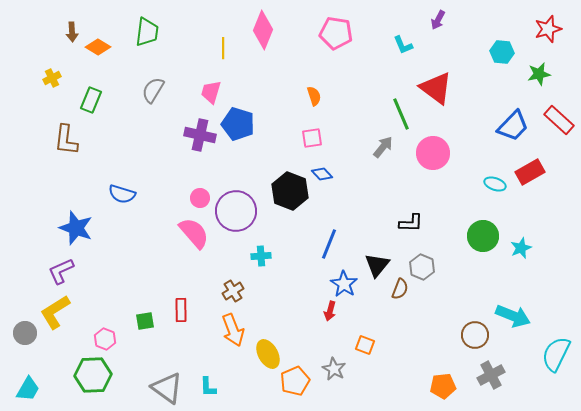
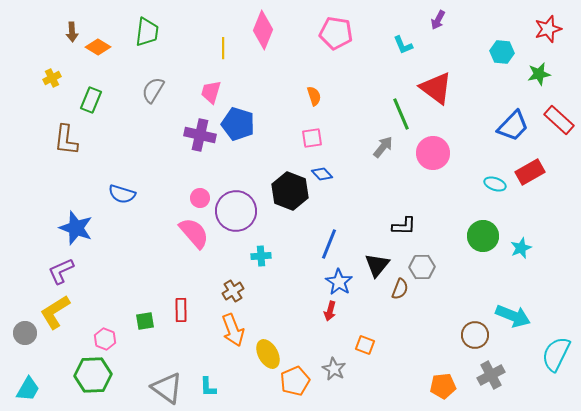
black L-shape at (411, 223): moved 7 px left, 3 px down
gray hexagon at (422, 267): rotated 25 degrees counterclockwise
blue star at (344, 284): moved 5 px left, 2 px up
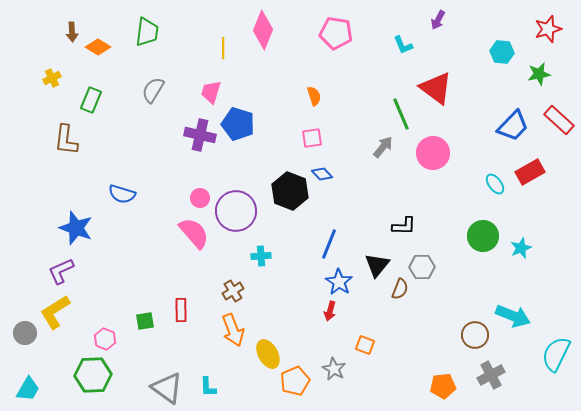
cyan ellipse at (495, 184): rotated 35 degrees clockwise
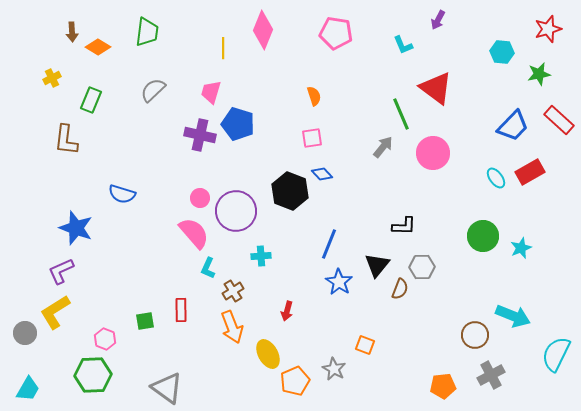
gray semicircle at (153, 90): rotated 16 degrees clockwise
cyan ellipse at (495, 184): moved 1 px right, 6 px up
red arrow at (330, 311): moved 43 px left
orange arrow at (233, 330): moved 1 px left, 3 px up
cyan L-shape at (208, 387): moved 119 px up; rotated 25 degrees clockwise
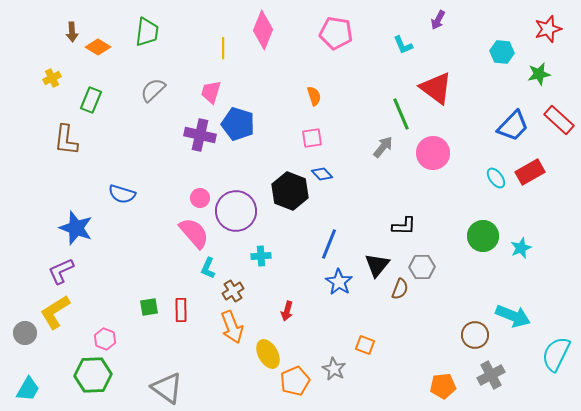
green square at (145, 321): moved 4 px right, 14 px up
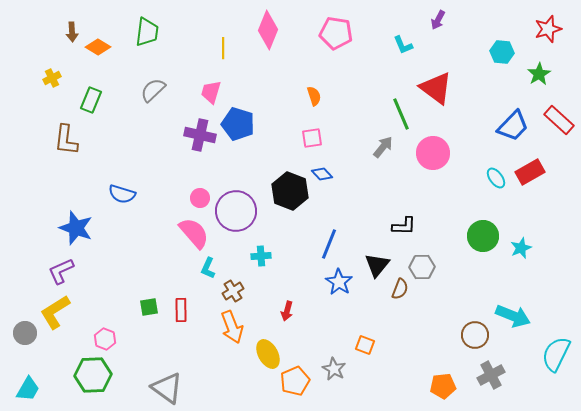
pink diamond at (263, 30): moved 5 px right
green star at (539, 74): rotated 20 degrees counterclockwise
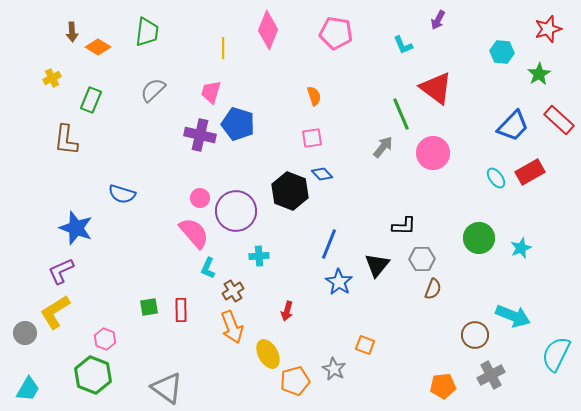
green circle at (483, 236): moved 4 px left, 2 px down
cyan cross at (261, 256): moved 2 px left
gray hexagon at (422, 267): moved 8 px up
brown semicircle at (400, 289): moved 33 px right
green hexagon at (93, 375): rotated 24 degrees clockwise
orange pentagon at (295, 381): rotated 8 degrees clockwise
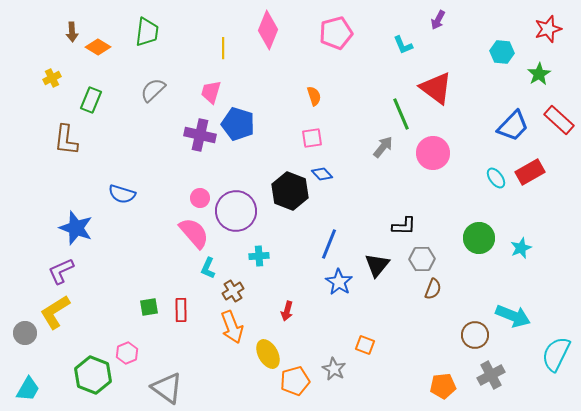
pink pentagon at (336, 33): rotated 24 degrees counterclockwise
pink hexagon at (105, 339): moved 22 px right, 14 px down; rotated 15 degrees clockwise
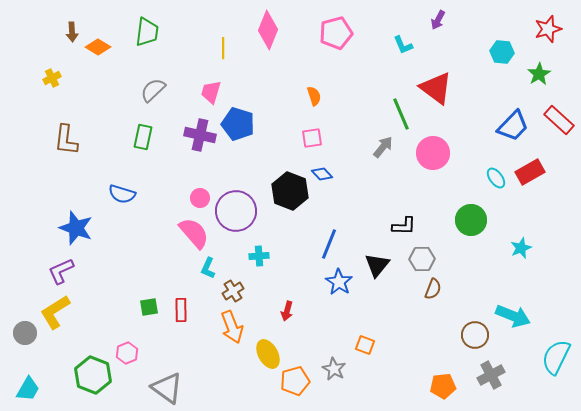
green rectangle at (91, 100): moved 52 px right, 37 px down; rotated 10 degrees counterclockwise
green circle at (479, 238): moved 8 px left, 18 px up
cyan semicircle at (556, 354): moved 3 px down
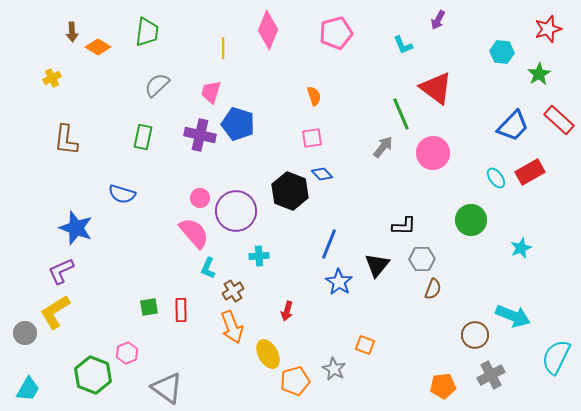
gray semicircle at (153, 90): moved 4 px right, 5 px up
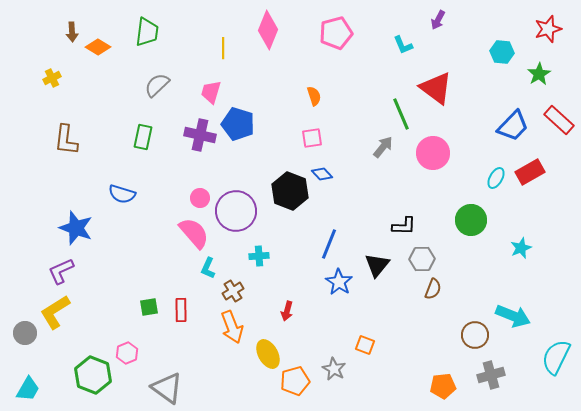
cyan ellipse at (496, 178): rotated 65 degrees clockwise
gray cross at (491, 375): rotated 12 degrees clockwise
